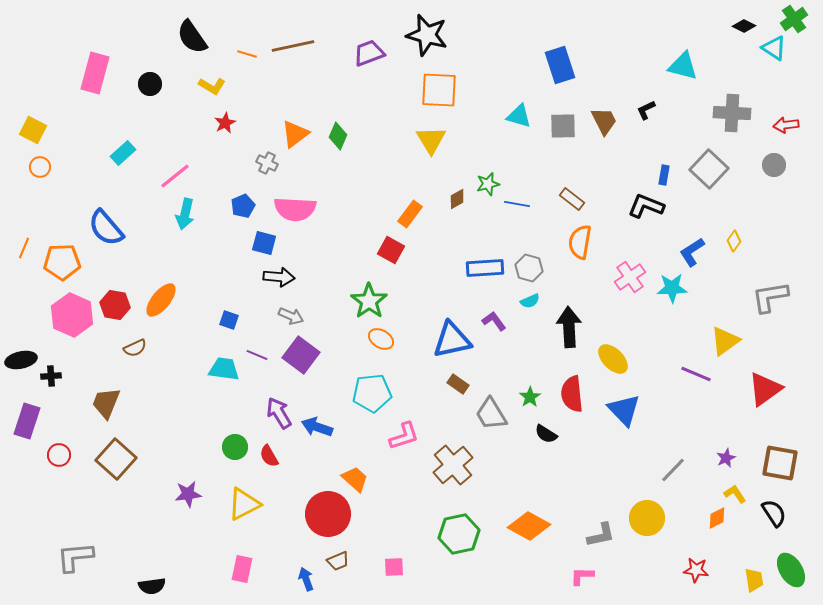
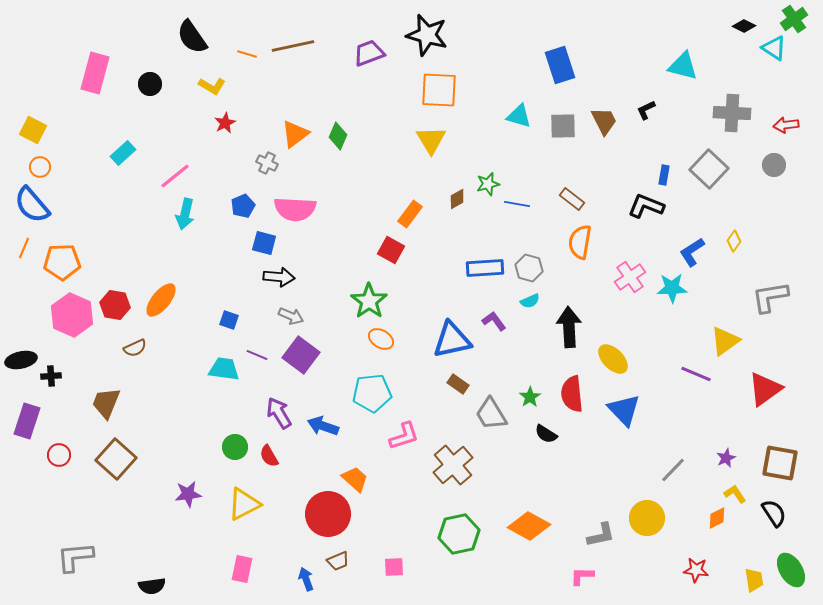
blue semicircle at (106, 228): moved 74 px left, 23 px up
blue arrow at (317, 427): moved 6 px right, 1 px up
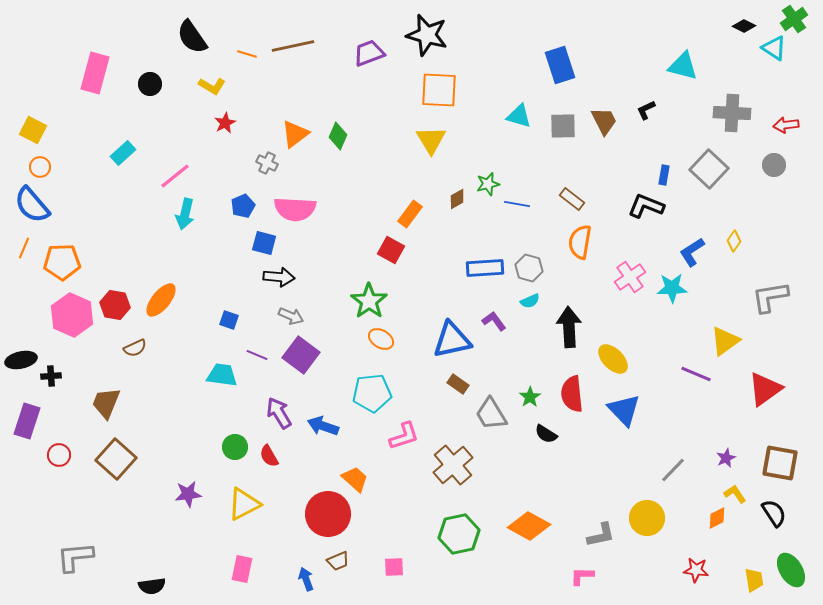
cyan trapezoid at (224, 369): moved 2 px left, 6 px down
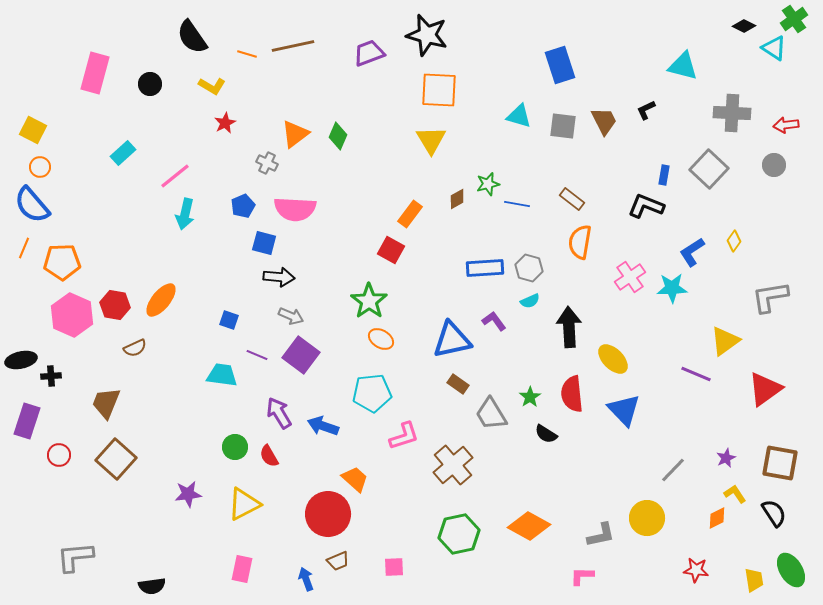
gray square at (563, 126): rotated 8 degrees clockwise
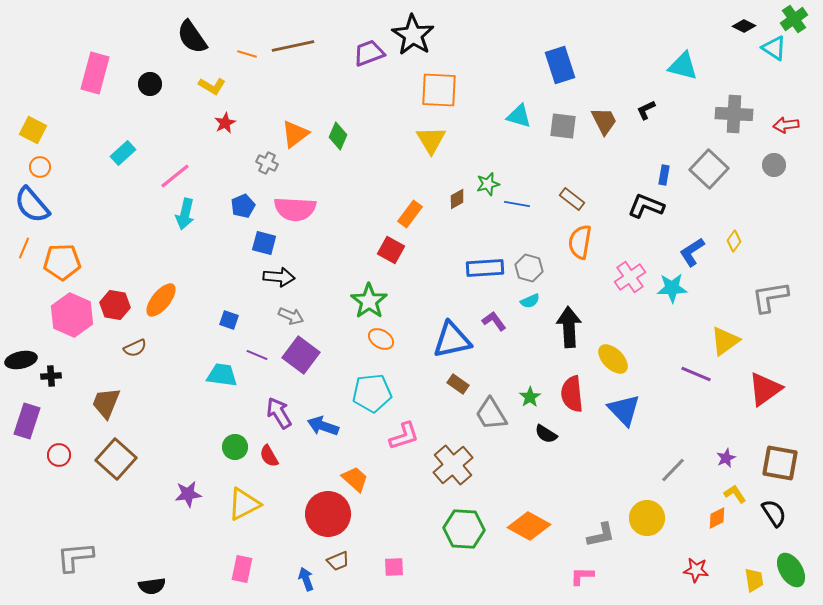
black star at (427, 35): moved 14 px left; rotated 18 degrees clockwise
gray cross at (732, 113): moved 2 px right, 1 px down
green hexagon at (459, 534): moved 5 px right, 5 px up; rotated 15 degrees clockwise
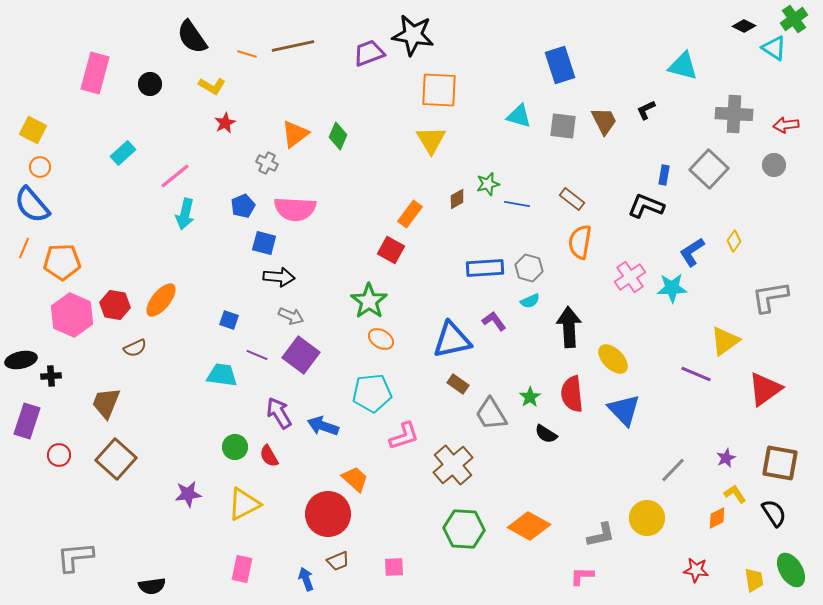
black star at (413, 35): rotated 24 degrees counterclockwise
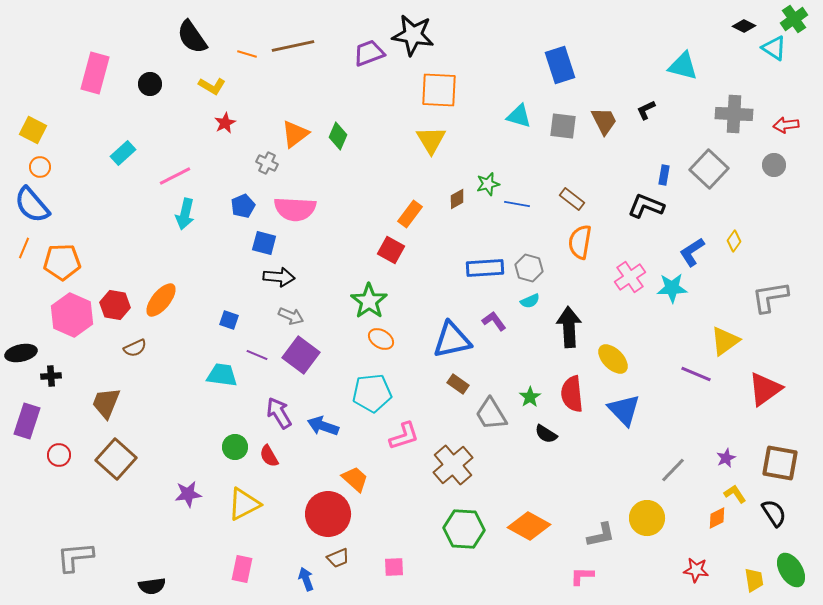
pink line at (175, 176): rotated 12 degrees clockwise
black ellipse at (21, 360): moved 7 px up
brown trapezoid at (338, 561): moved 3 px up
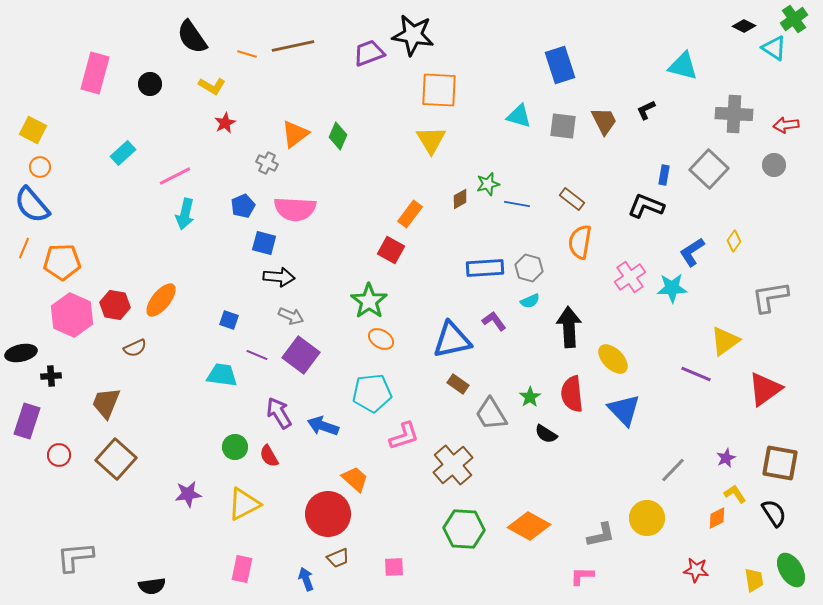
brown diamond at (457, 199): moved 3 px right
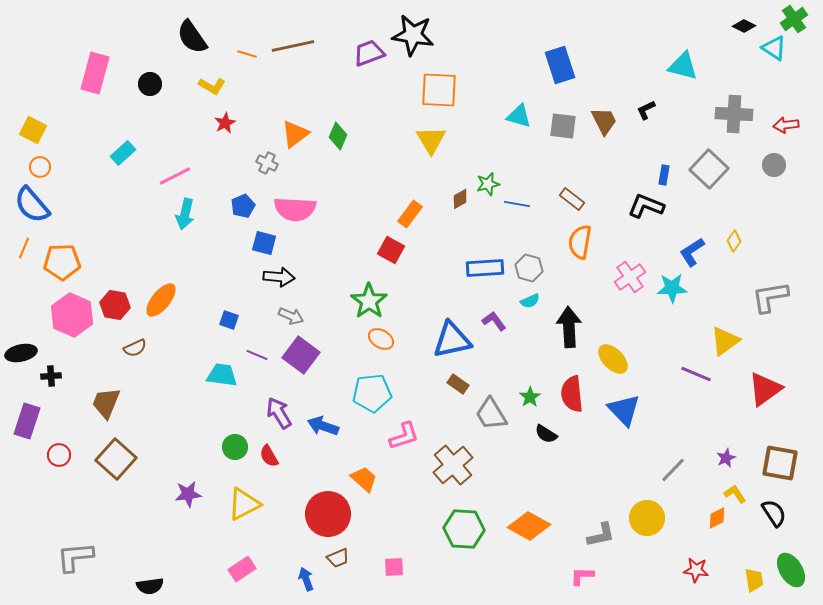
orange trapezoid at (355, 479): moved 9 px right
pink rectangle at (242, 569): rotated 44 degrees clockwise
black semicircle at (152, 586): moved 2 px left
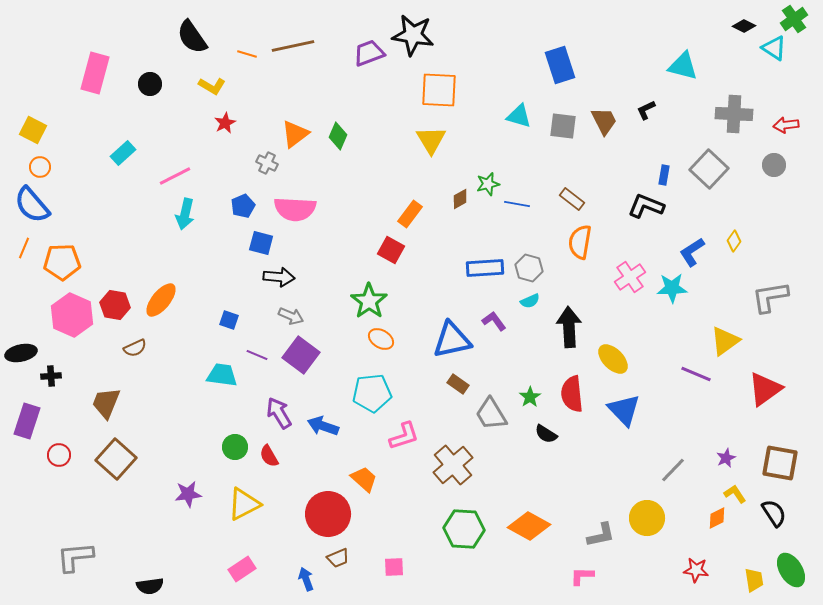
blue square at (264, 243): moved 3 px left
